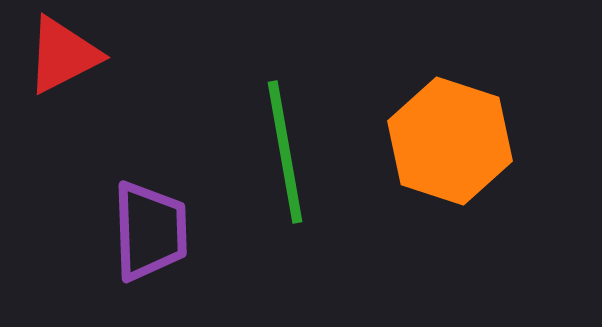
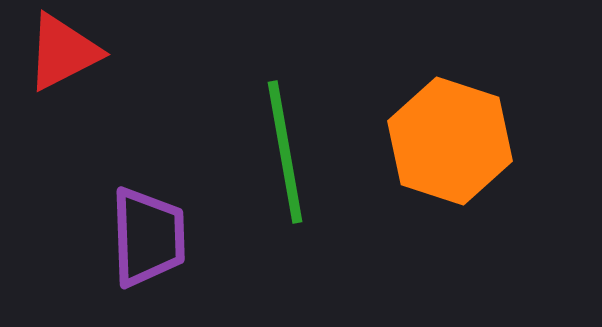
red triangle: moved 3 px up
purple trapezoid: moved 2 px left, 6 px down
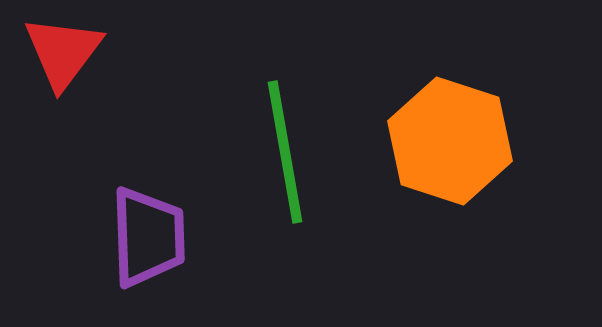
red triangle: rotated 26 degrees counterclockwise
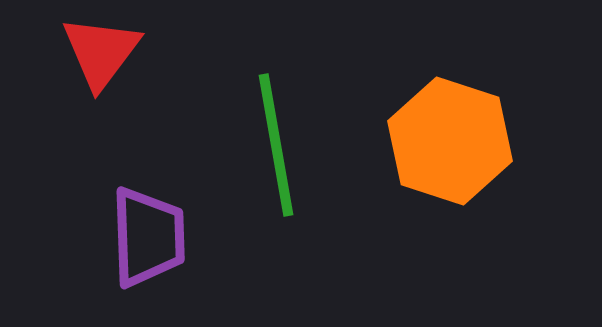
red triangle: moved 38 px right
green line: moved 9 px left, 7 px up
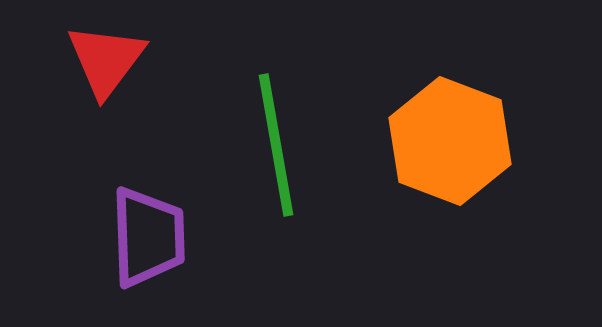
red triangle: moved 5 px right, 8 px down
orange hexagon: rotated 3 degrees clockwise
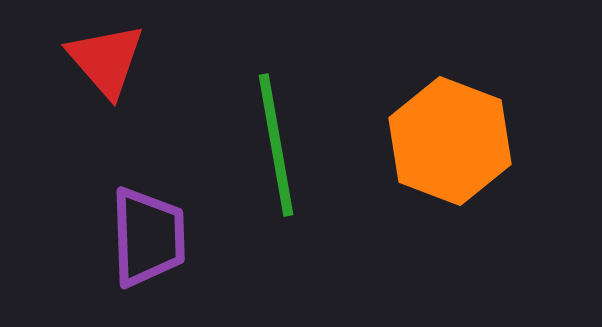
red triangle: rotated 18 degrees counterclockwise
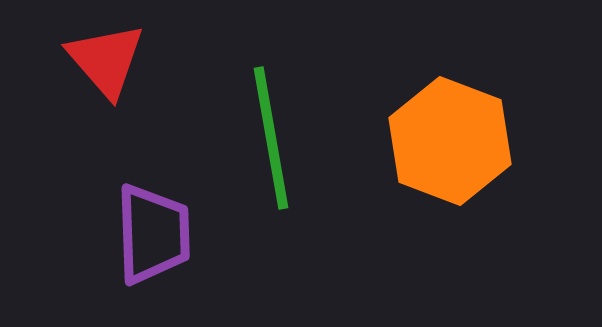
green line: moved 5 px left, 7 px up
purple trapezoid: moved 5 px right, 3 px up
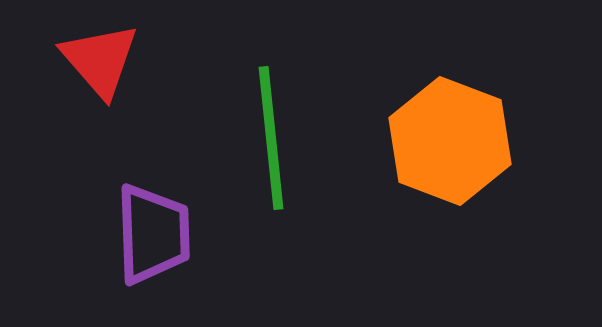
red triangle: moved 6 px left
green line: rotated 4 degrees clockwise
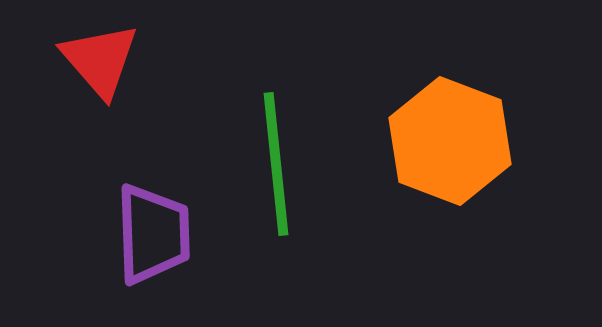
green line: moved 5 px right, 26 px down
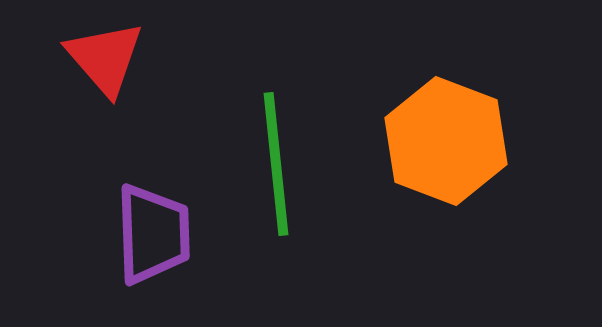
red triangle: moved 5 px right, 2 px up
orange hexagon: moved 4 px left
